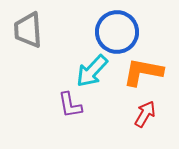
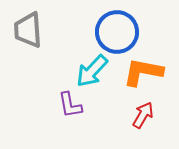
red arrow: moved 2 px left, 1 px down
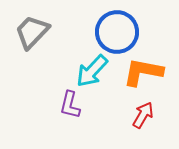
gray trapezoid: moved 4 px right, 2 px down; rotated 48 degrees clockwise
purple L-shape: rotated 24 degrees clockwise
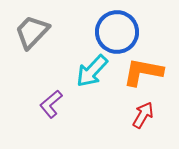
purple L-shape: moved 19 px left, 1 px up; rotated 36 degrees clockwise
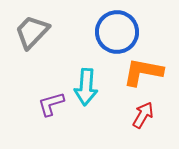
cyan arrow: moved 6 px left, 16 px down; rotated 39 degrees counterclockwise
purple L-shape: rotated 24 degrees clockwise
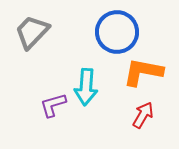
purple L-shape: moved 2 px right, 1 px down
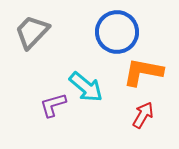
cyan arrow: rotated 54 degrees counterclockwise
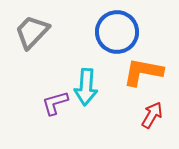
cyan arrow: rotated 54 degrees clockwise
purple L-shape: moved 2 px right, 2 px up
red arrow: moved 9 px right
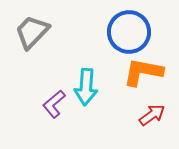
blue circle: moved 12 px right
purple L-shape: moved 1 px left, 1 px down; rotated 24 degrees counterclockwise
red arrow: rotated 24 degrees clockwise
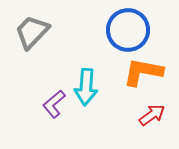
blue circle: moved 1 px left, 2 px up
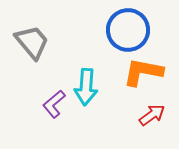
gray trapezoid: moved 10 px down; rotated 96 degrees clockwise
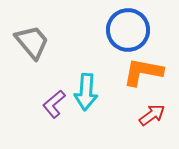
cyan arrow: moved 5 px down
